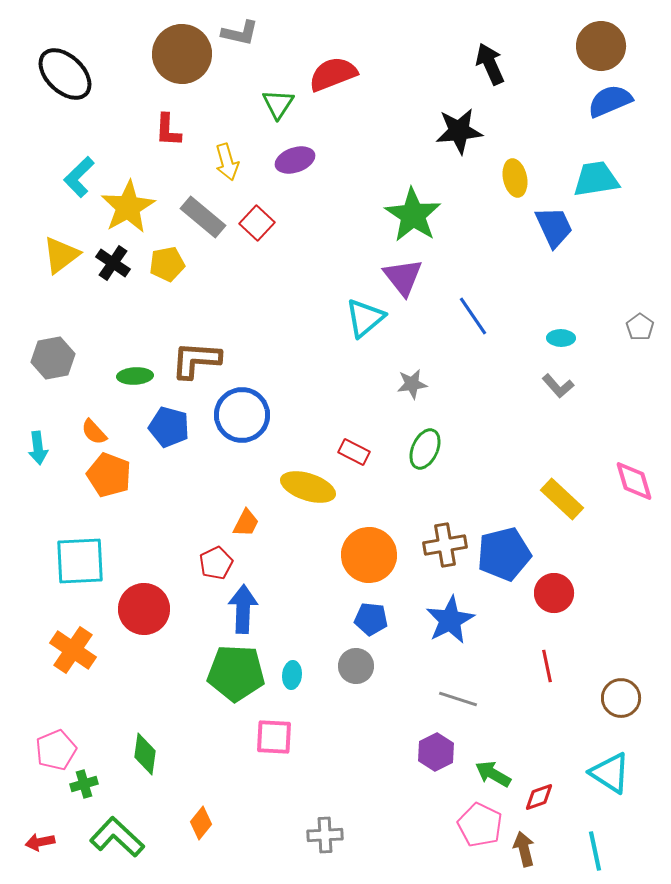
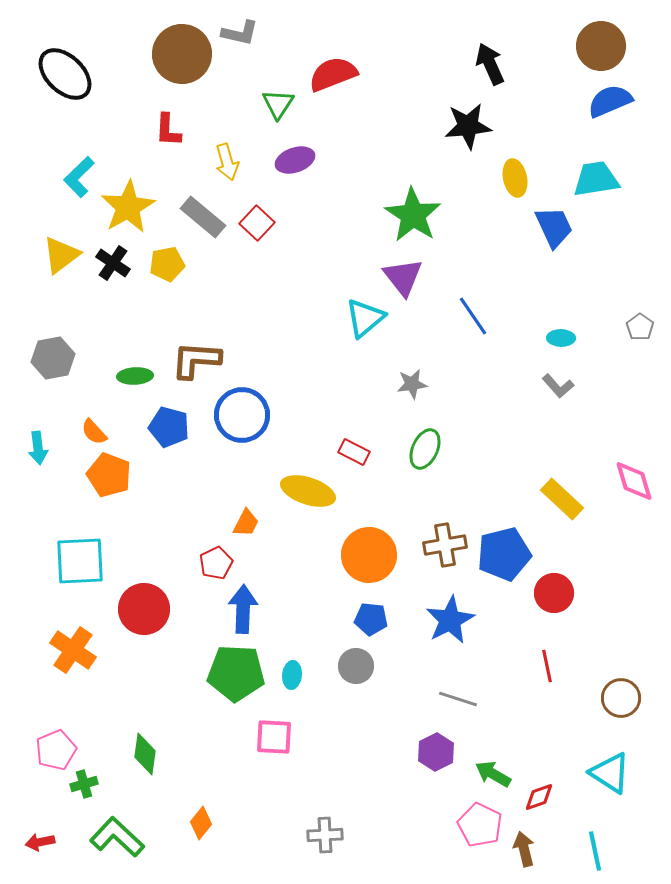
black star at (459, 131): moved 9 px right, 5 px up
yellow ellipse at (308, 487): moved 4 px down
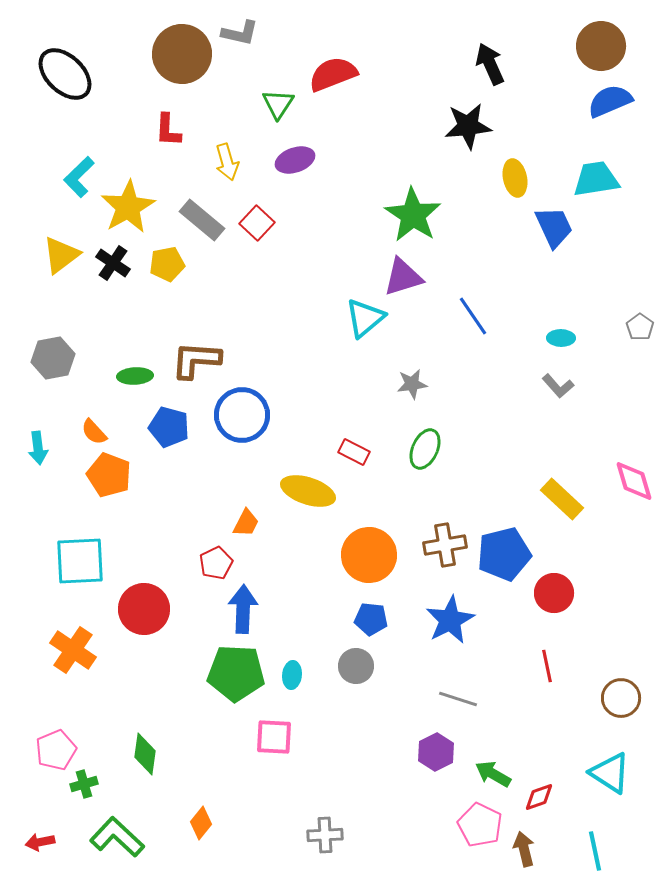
gray rectangle at (203, 217): moved 1 px left, 3 px down
purple triangle at (403, 277): rotated 51 degrees clockwise
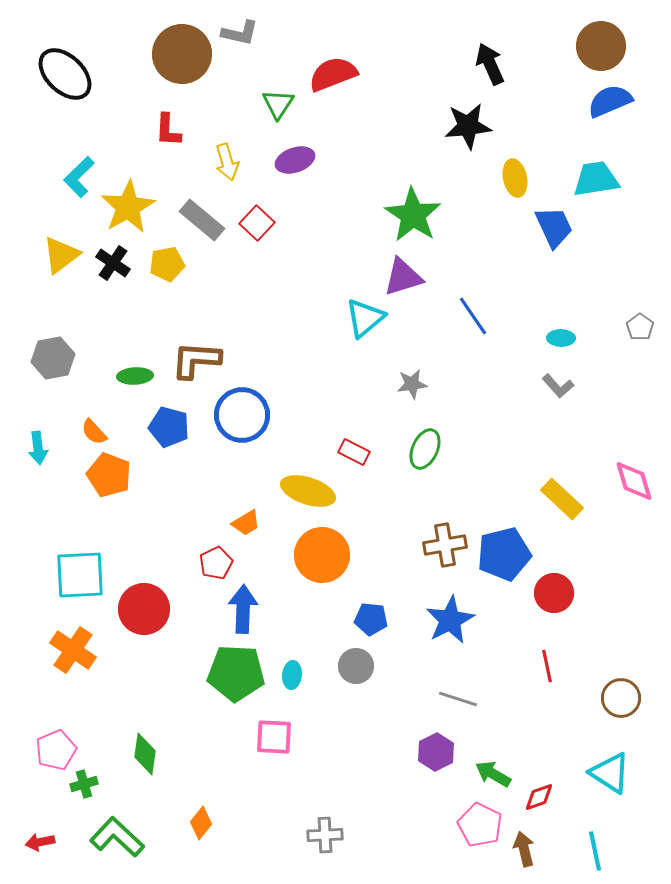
orange trapezoid at (246, 523): rotated 32 degrees clockwise
orange circle at (369, 555): moved 47 px left
cyan square at (80, 561): moved 14 px down
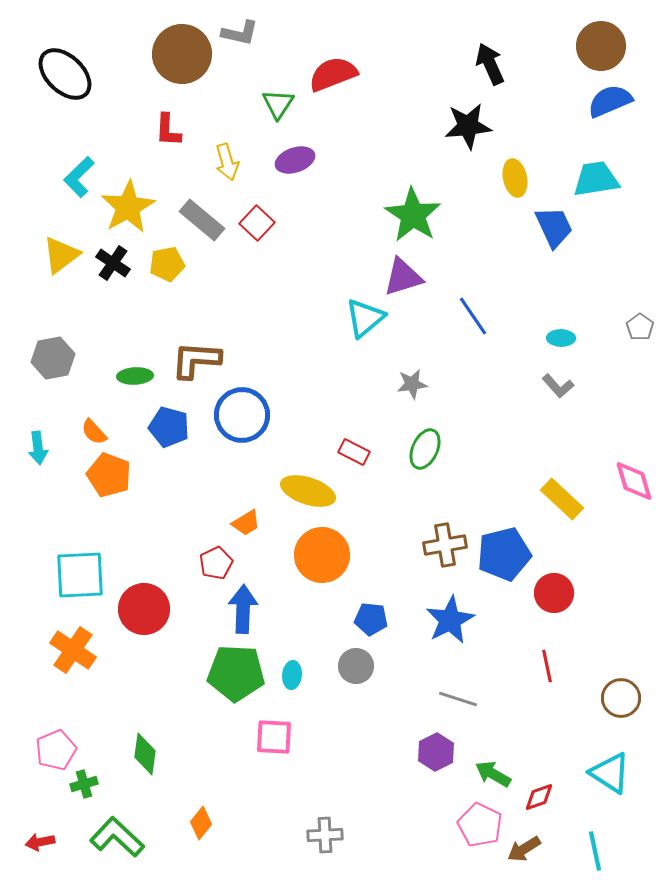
brown arrow at (524, 849): rotated 108 degrees counterclockwise
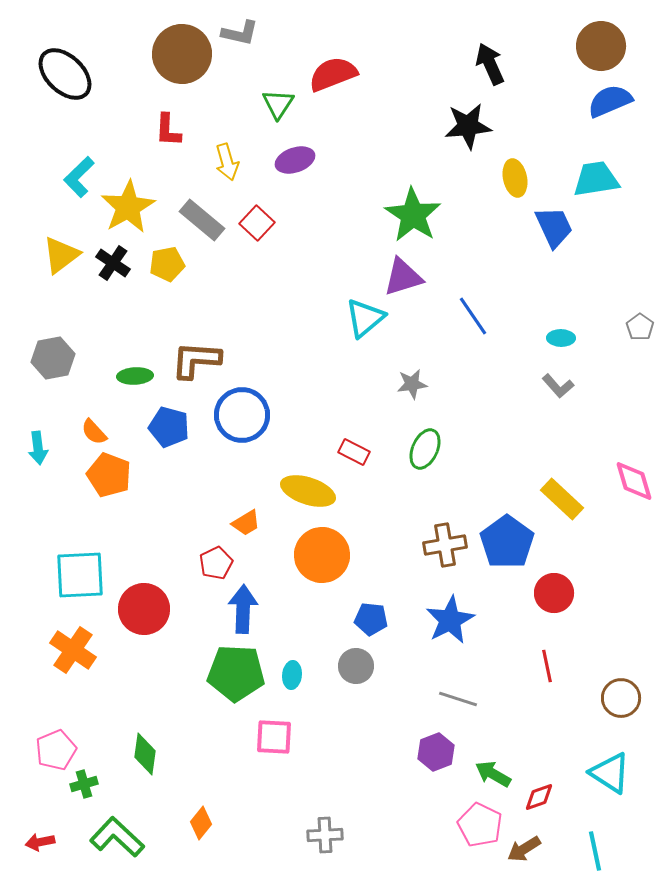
blue pentagon at (504, 554): moved 3 px right, 12 px up; rotated 22 degrees counterclockwise
purple hexagon at (436, 752): rotated 6 degrees clockwise
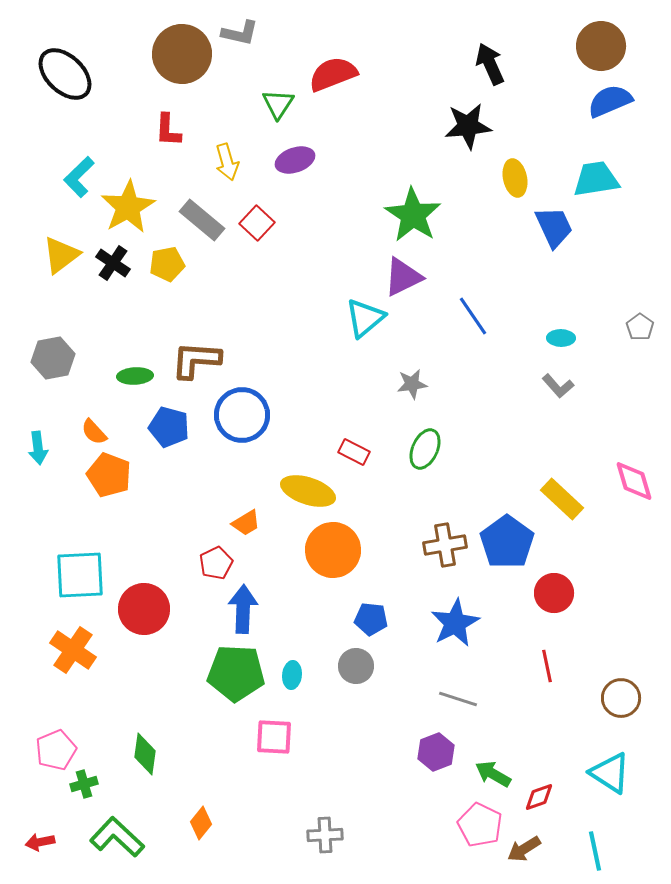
purple triangle at (403, 277): rotated 9 degrees counterclockwise
orange circle at (322, 555): moved 11 px right, 5 px up
blue star at (450, 620): moved 5 px right, 3 px down
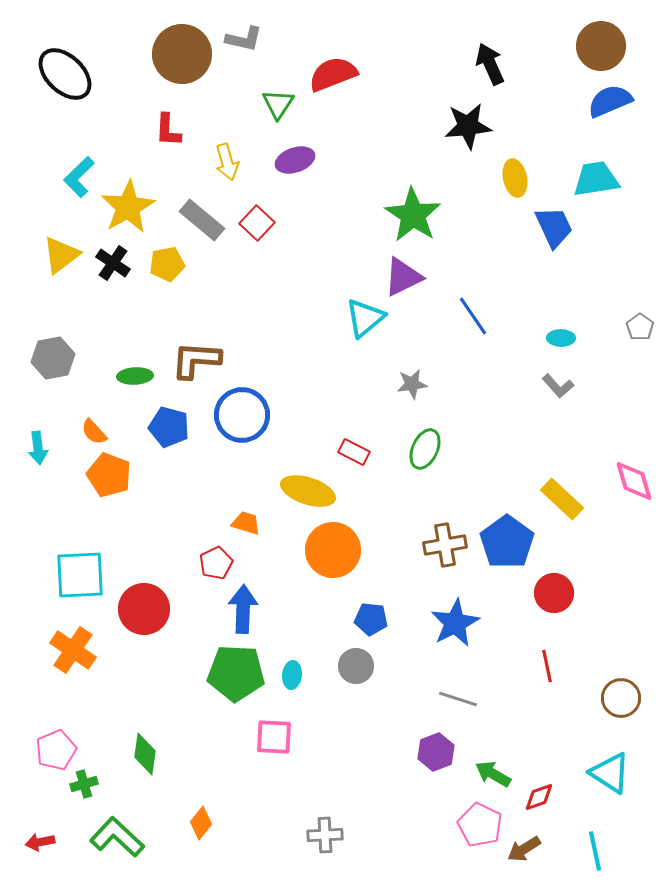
gray L-shape at (240, 33): moved 4 px right, 6 px down
orange trapezoid at (246, 523): rotated 132 degrees counterclockwise
